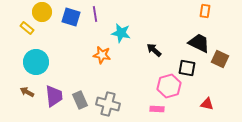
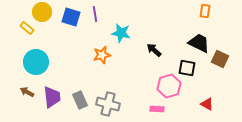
orange star: rotated 24 degrees counterclockwise
purple trapezoid: moved 2 px left, 1 px down
red triangle: rotated 16 degrees clockwise
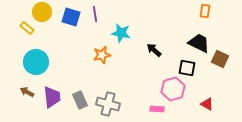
pink hexagon: moved 4 px right, 3 px down
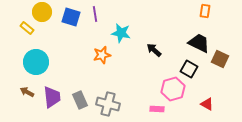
black square: moved 2 px right, 1 px down; rotated 18 degrees clockwise
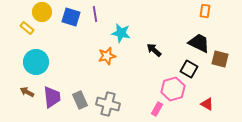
orange star: moved 5 px right, 1 px down
brown square: rotated 12 degrees counterclockwise
pink rectangle: rotated 64 degrees counterclockwise
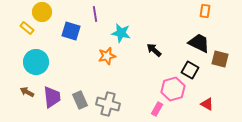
blue square: moved 14 px down
black square: moved 1 px right, 1 px down
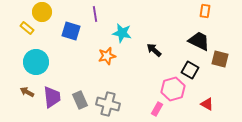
cyan star: moved 1 px right
black trapezoid: moved 2 px up
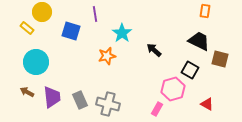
cyan star: rotated 24 degrees clockwise
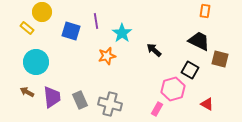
purple line: moved 1 px right, 7 px down
gray cross: moved 2 px right
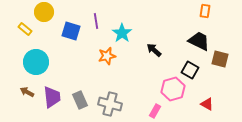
yellow circle: moved 2 px right
yellow rectangle: moved 2 px left, 1 px down
pink rectangle: moved 2 px left, 2 px down
